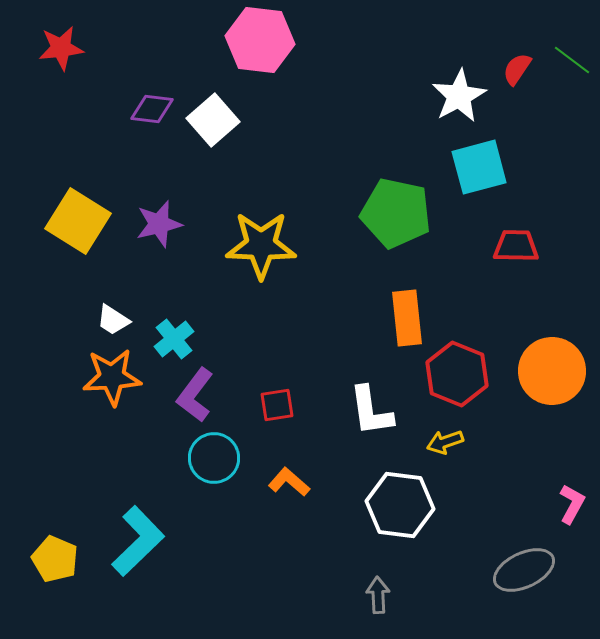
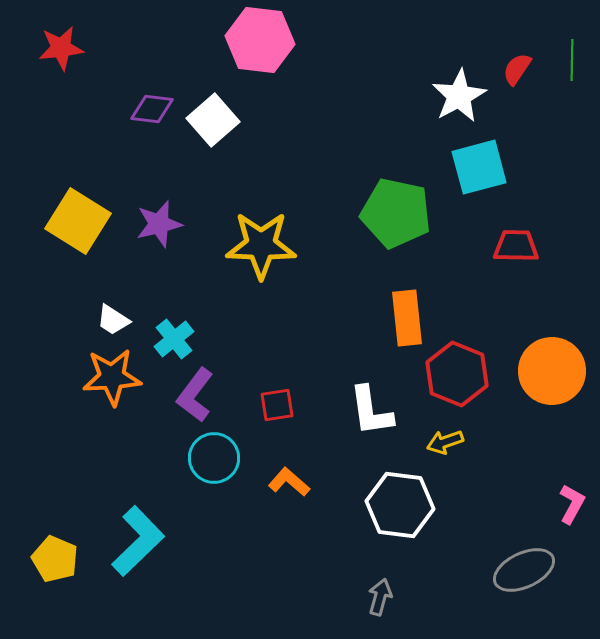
green line: rotated 54 degrees clockwise
gray arrow: moved 2 px right, 2 px down; rotated 18 degrees clockwise
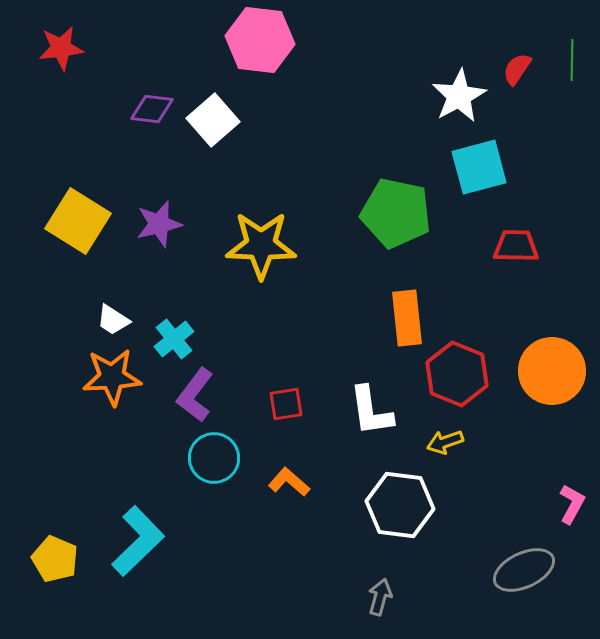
red square: moved 9 px right, 1 px up
